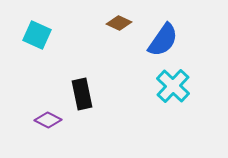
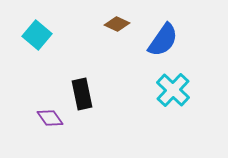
brown diamond: moved 2 px left, 1 px down
cyan square: rotated 16 degrees clockwise
cyan cross: moved 4 px down
purple diamond: moved 2 px right, 2 px up; rotated 28 degrees clockwise
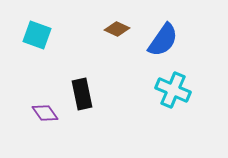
brown diamond: moved 5 px down
cyan square: rotated 20 degrees counterclockwise
cyan cross: rotated 20 degrees counterclockwise
purple diamond: moved 5 px left, 5 px up
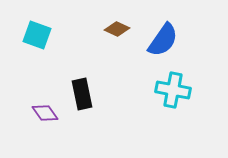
cyan cross: rotated 12 degrees counterclockwise
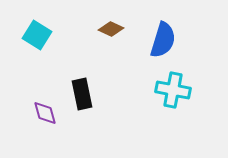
brown diamond: moved 6 px left
cyan square: rotated 12 degrees clockwise
blue semicircle: rotated 18 degrees counterclockwise
purple diamond: rotated 20 degrees clockwise
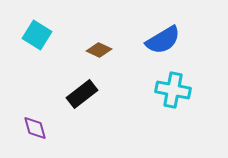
brown diamond: moved 12 px left, 21 px down
blue semicircle: rotated 42 degrees clockwise
black rectangle: rotated 64 degrees clockwise
purple diamond: moved 10 px left, 15 px down
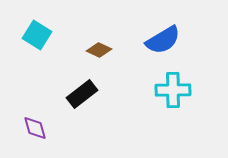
cyan cross: rotated 12 degrees counterclockwise
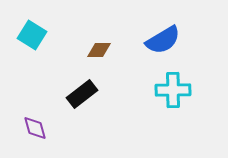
cyan square: moved 5 px left
brown diamond: rotated 25 degrees counterclockwise
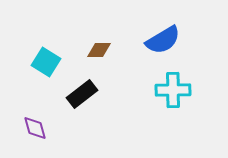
cyan square: moved 14 px right, 27 px down
